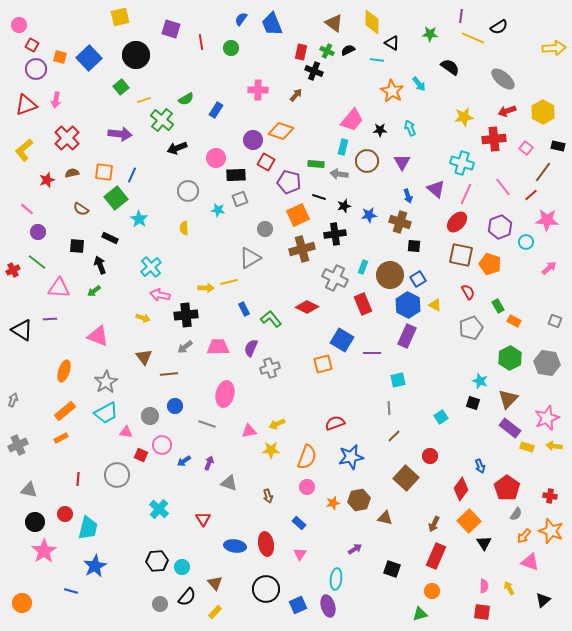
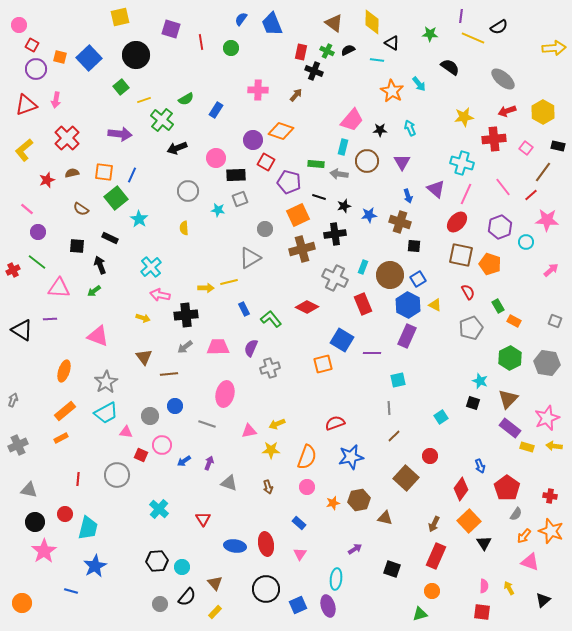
pink arrow at (549, 268): moved 2 px right, 2 px down
brown arrow at (268, 496): moved 9 px up
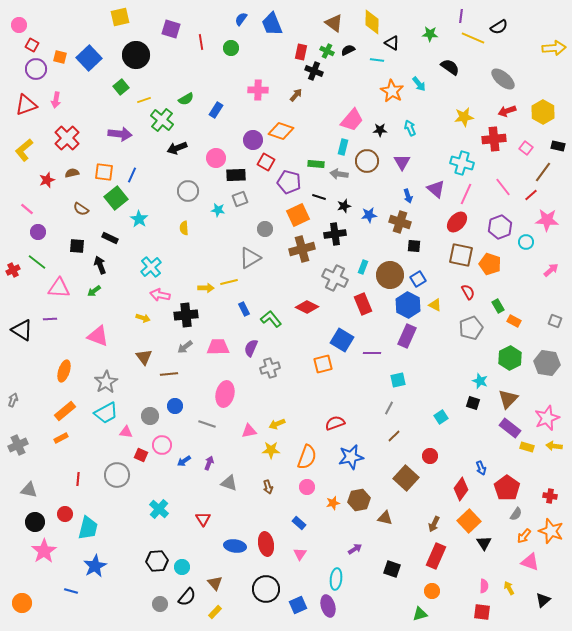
gray line at (389, 408): rotated 32 degrees clockwise
blue arrow at (480, 466): moved 1 px right, 2 px down
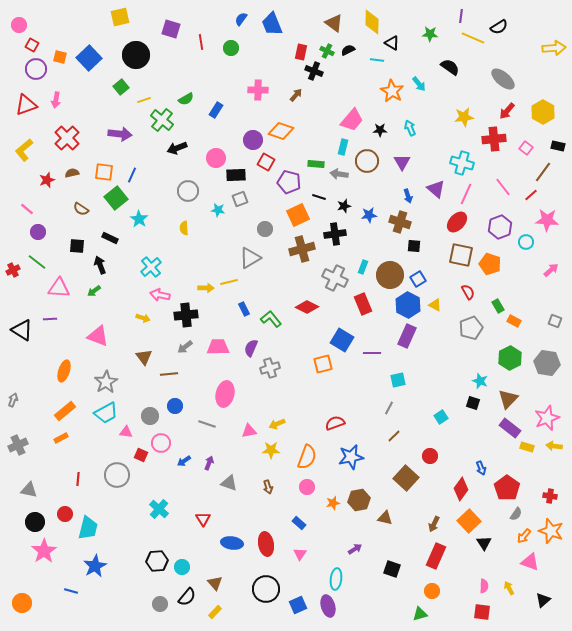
red arrow at (507, 111): rotated 30 degrees counterclockwise
pink circle at (162, 445): moved 1 px left, 2 px up
blue ellipse at (235, 546): moved 3 px left, 3 px up
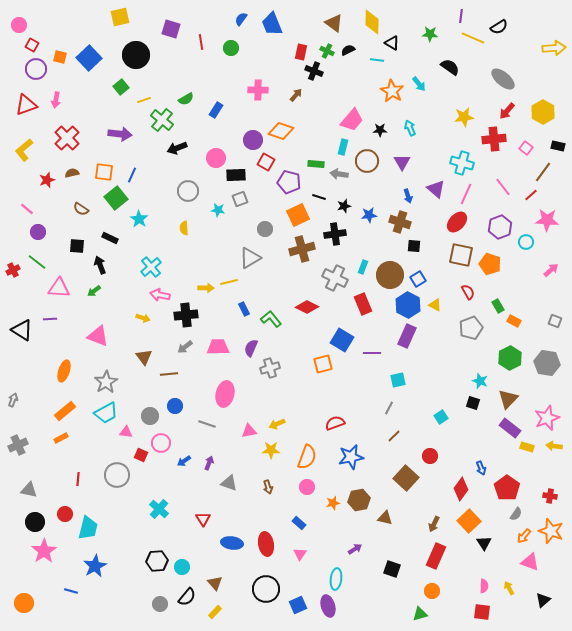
orange circle at (22, 603): moved 2 px right
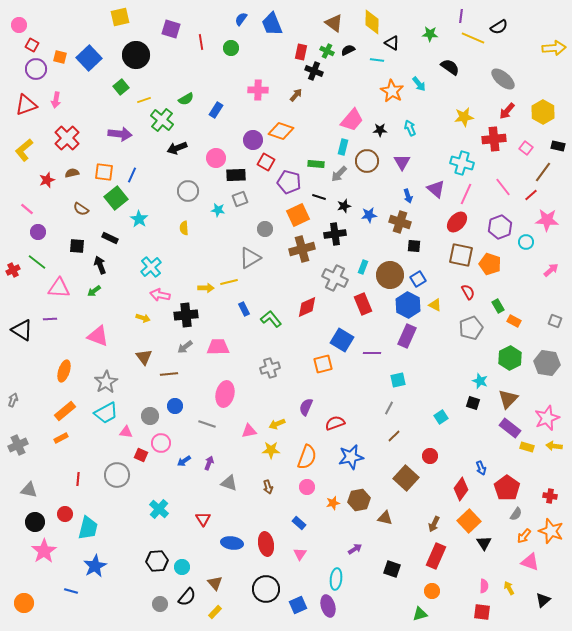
gray arrow at (339, 174): rotated 54 degrees counterclockwise
red diamond at (307, 307): rotated 50 degrees counterclockwise
purple semicircle at (251, 348): moved 55 px right, 59 px down
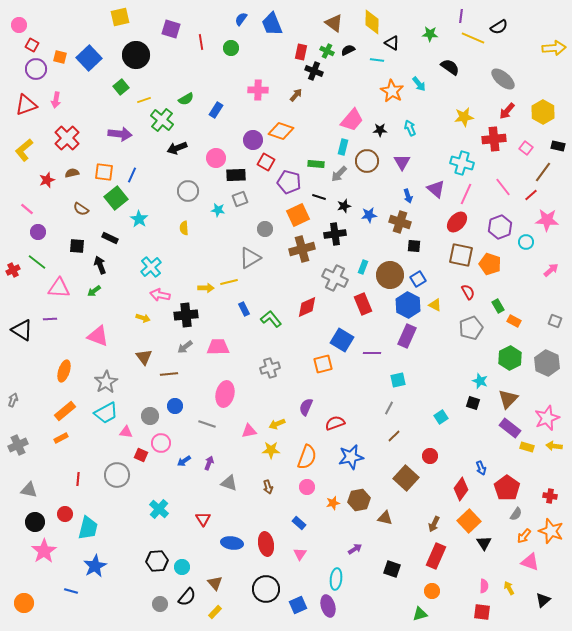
gray hexagon at (547, 363): rotated 15 degrees clockwise
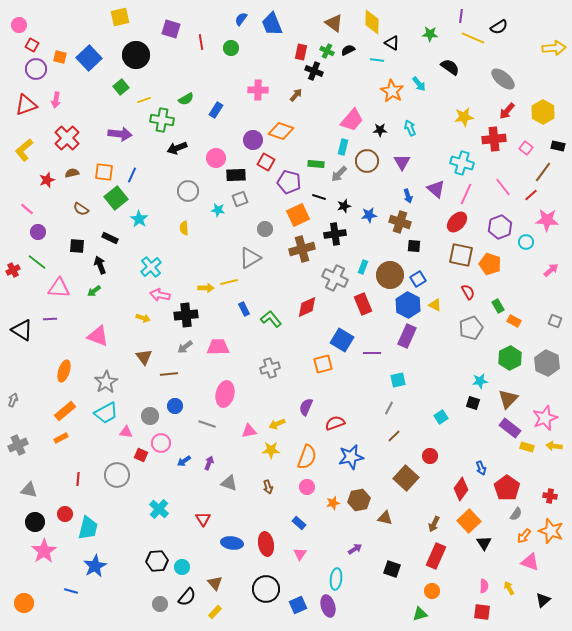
green cross at (162, 120): rotated 30 degrees counterclockwise
cyan star at (480, 381): rotated 28 degrees counterclockwise
pink star at (547, 418): moved 2 px left
